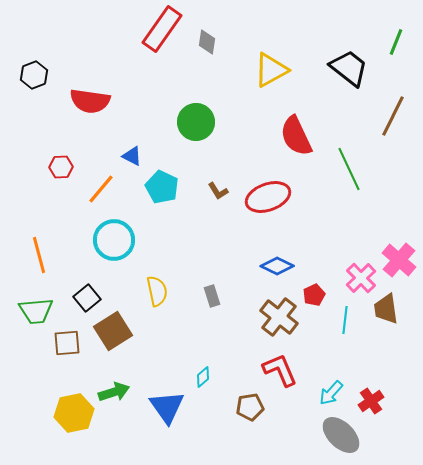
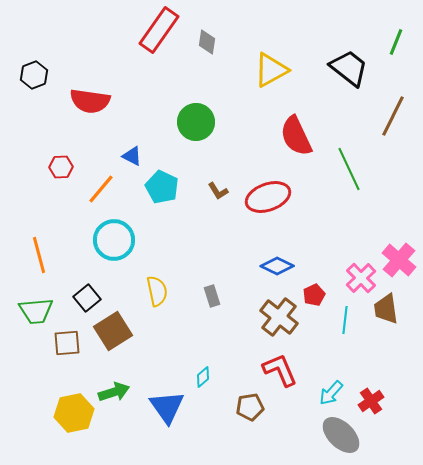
red rectangle at (162, 29): moved 3 px left, 1 px down
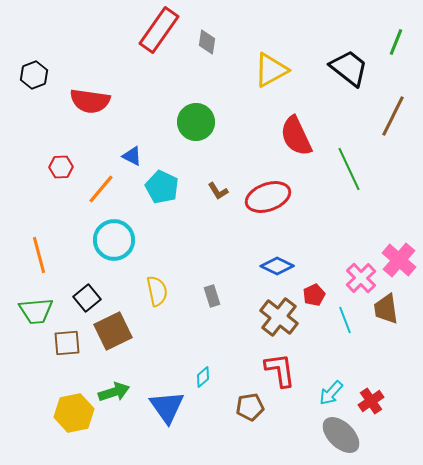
cyan line at (345, 320): rotated 28 degrees counterclockwise
brown square at (113, 331): rotated 6 degrees clockwise
red L-shape at (280, 370): rotated 15 degrees clockwise
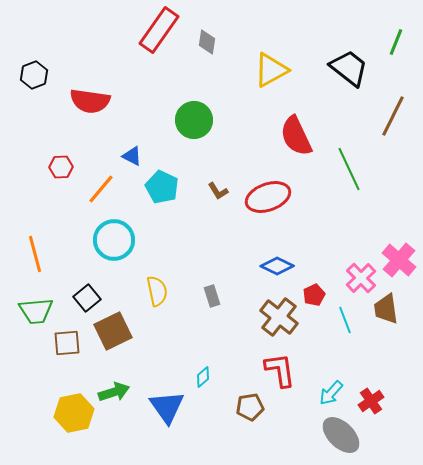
green circle at (196, 122): moved 2 px left, 2 px up
orange line at (39, 255): moved 4 px left, 1 px up
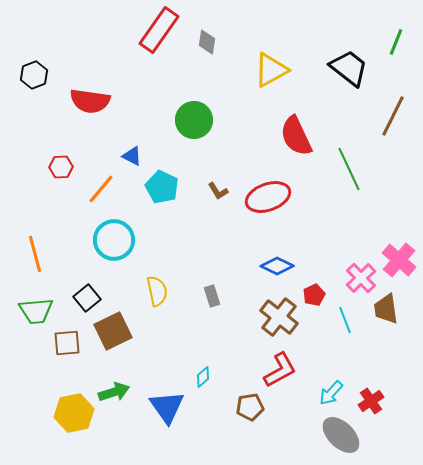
red L-shape at (280, 370): rotated 69 degrees clockwise
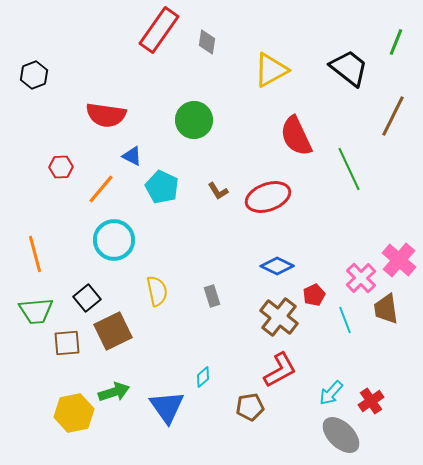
red semicircle at (90, 101): moved 16 px right, 14 px down
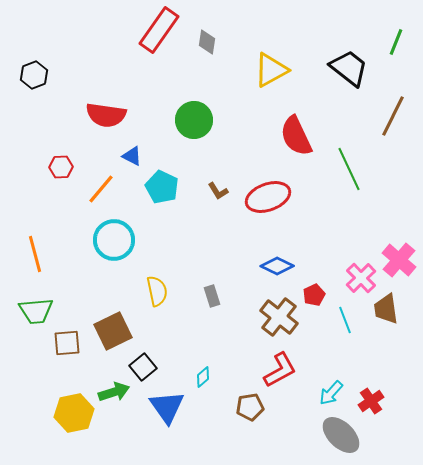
black square at (87, 298): moved 56 px right, 69 px down
